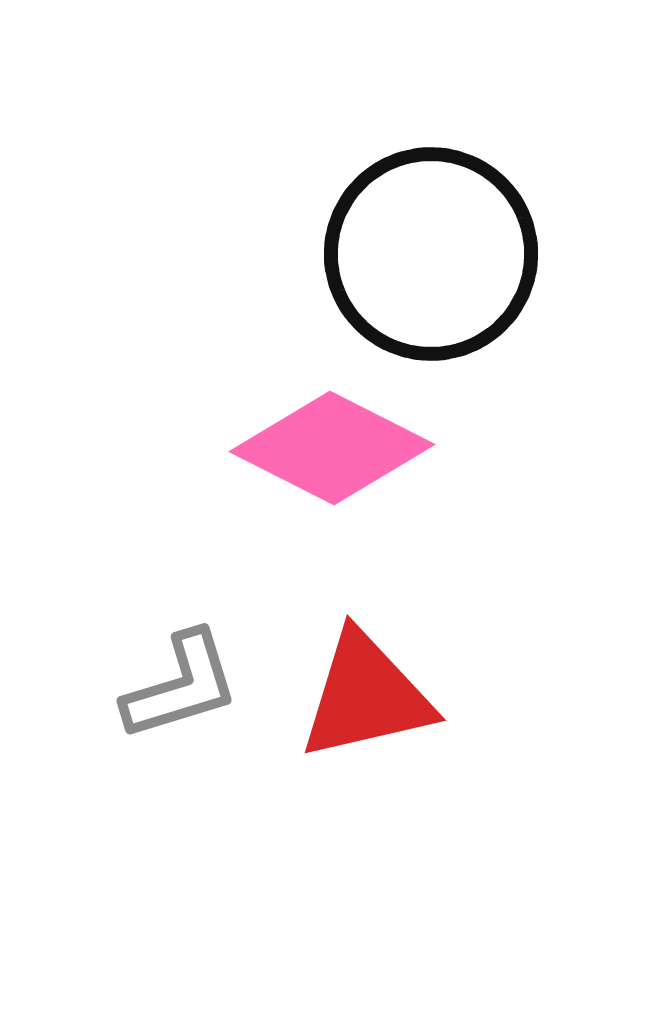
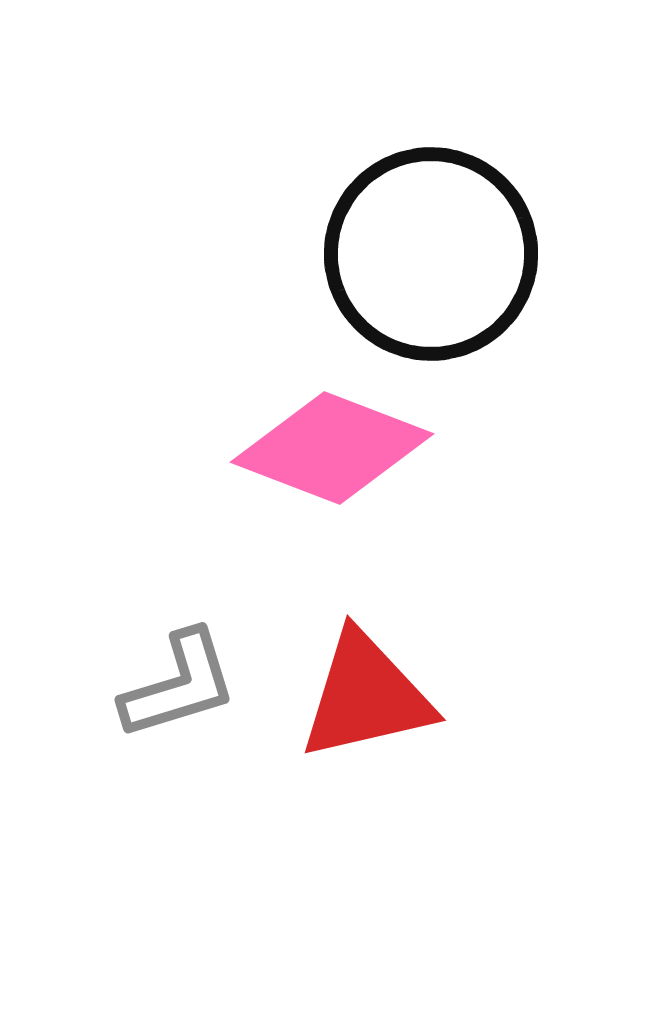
pink diamond: rotated 6 degrees counterclockwise
gray L-shape: moved 2 px left, 1 px up
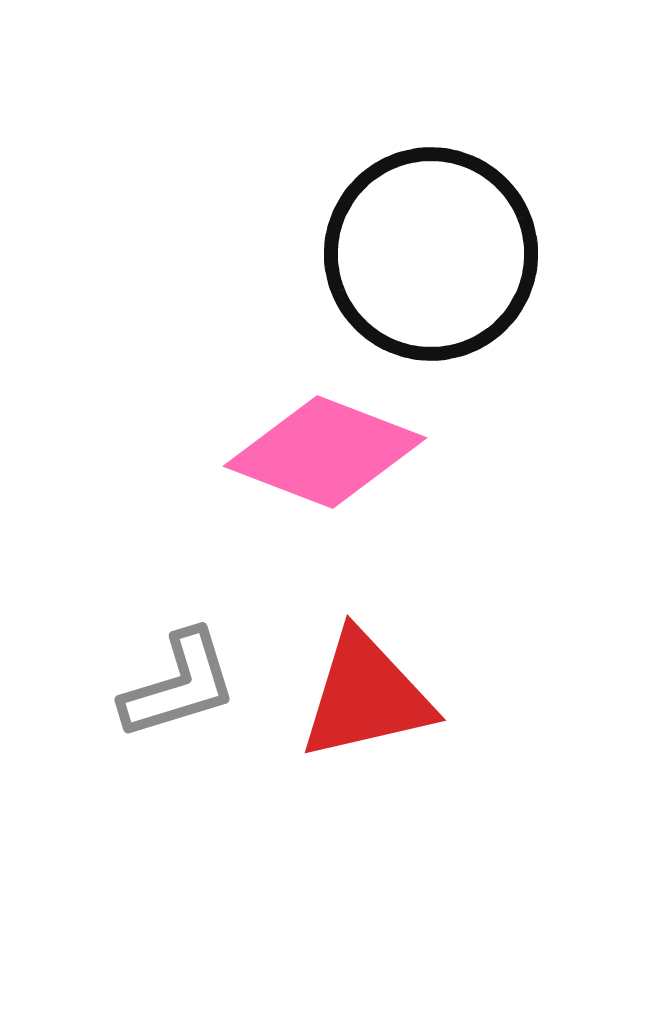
pink diamond: moved 7 px left, 4 px down
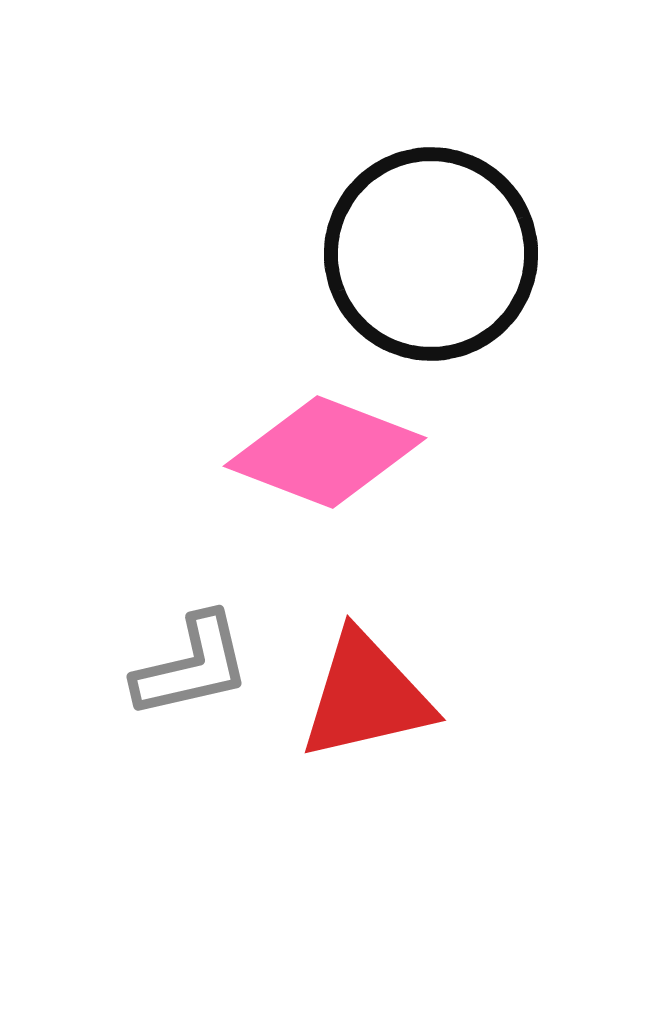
gray L-shape: moved 13 px right, 19 px up; rotated 4 degrees clockwise
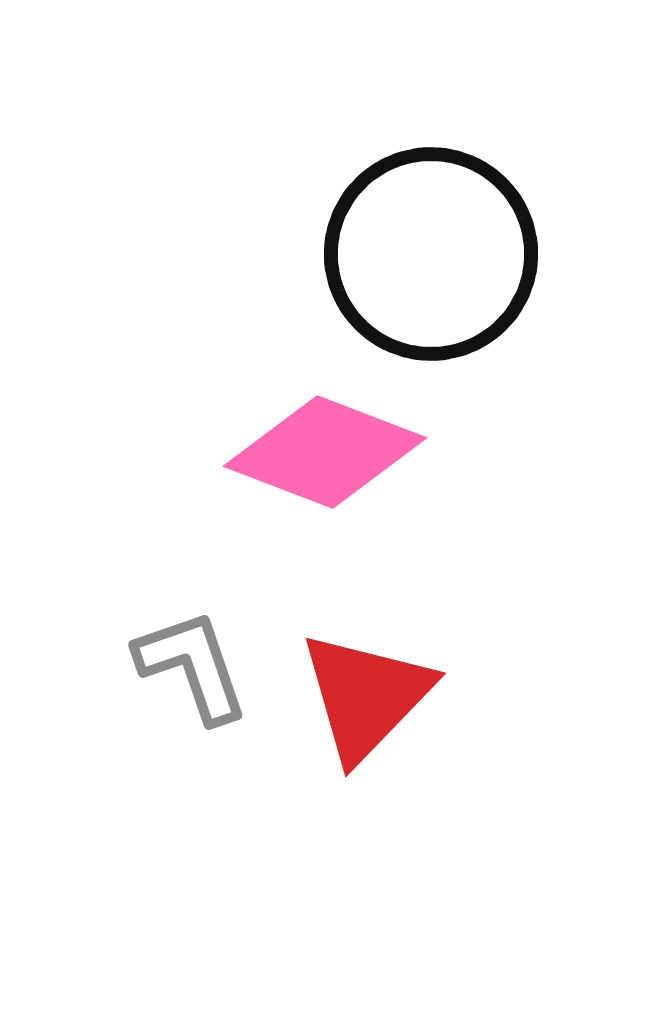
gray L-shape: rotated 96 degrees counterclockwise
red triangle: rotated 33 degrees counterclockwise
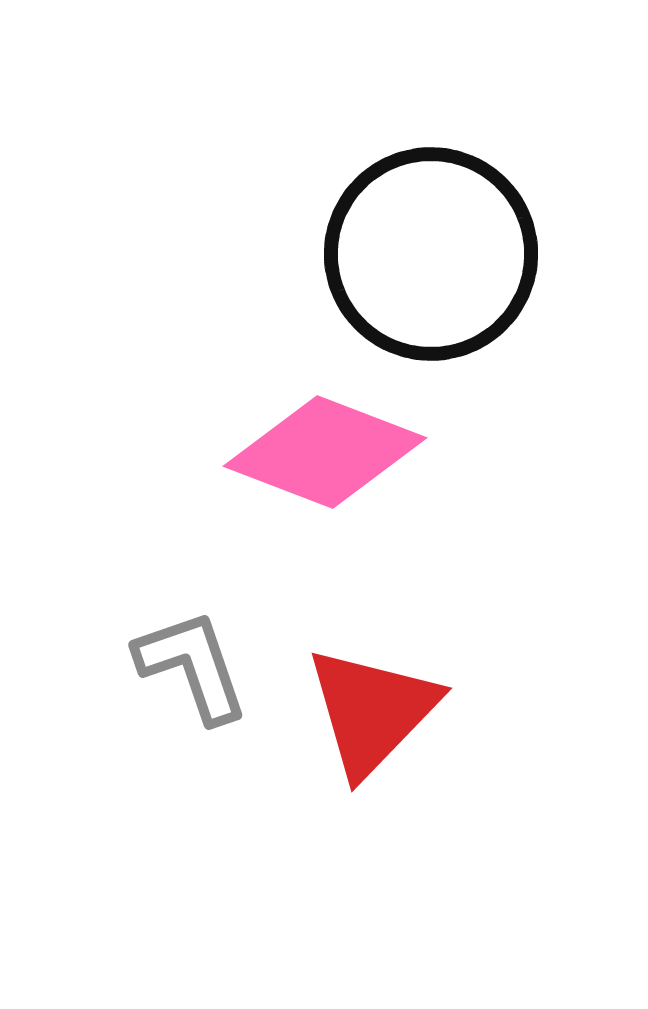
red triangle: moved 6 px right, 15 px down
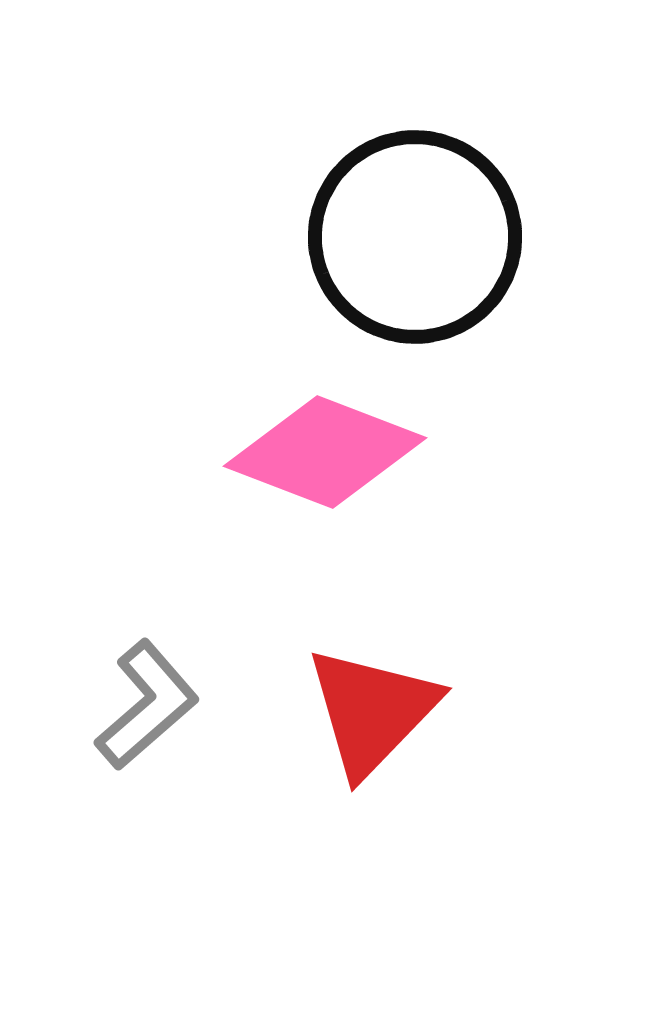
black circle: moved 16 px left, 17 px up
gray L-shape: moved 45 px left, 39 px down; rotated 68 degrees clockwise
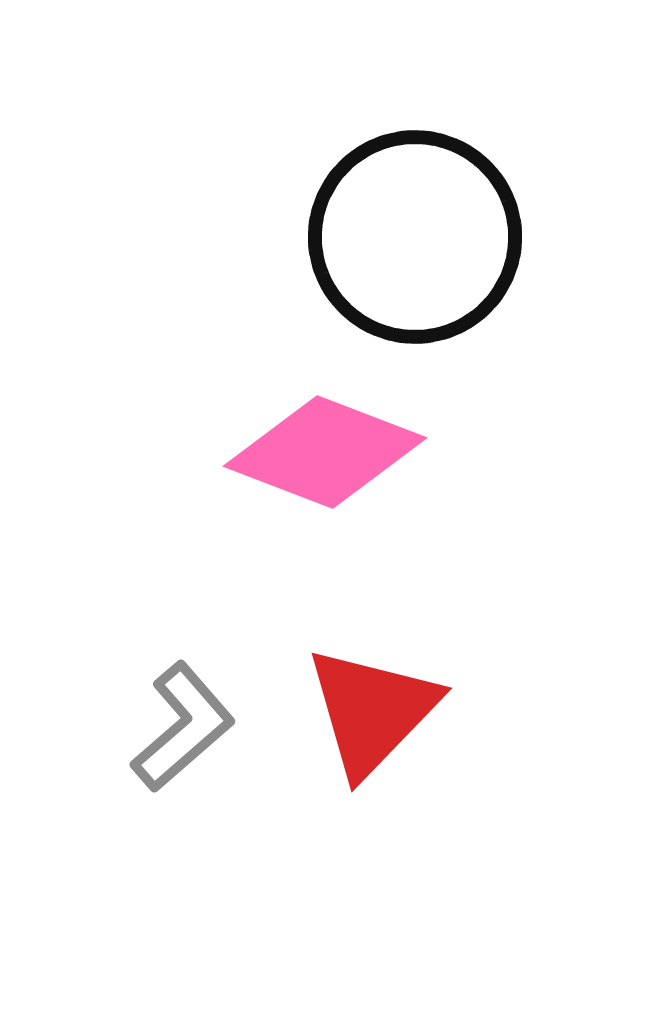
gray L-shape: moved 36 px right, 22 px down
